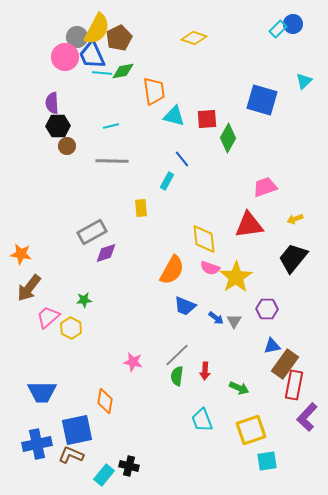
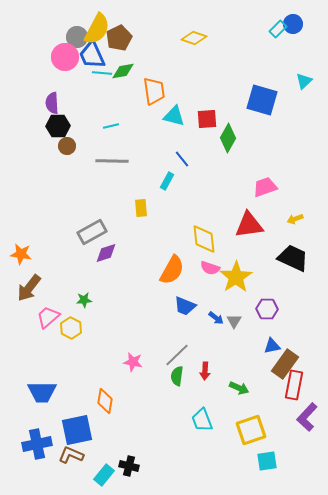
black trapezoid at (293, 258): rotated 76 degrees clockwise
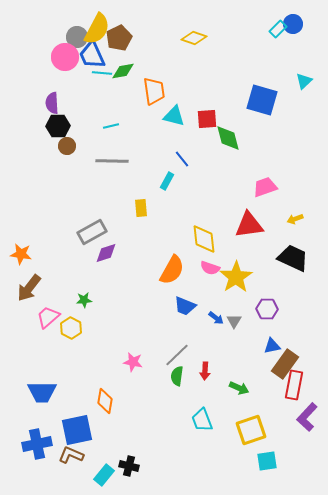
green diamond at (228, 138): rotated 44 degrees counterclockwise
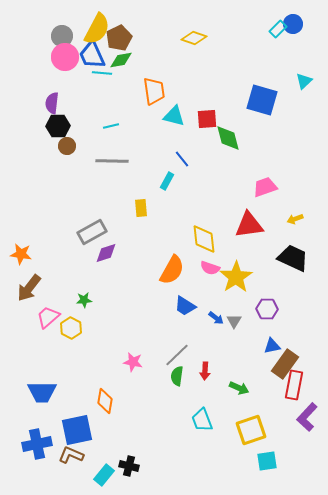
gray circle at (77, 37): moved 15 px left, 1 px up
green diamond at (123, 71): moved 2 px left, 11 px up
purple semicircle at (52, 103): rotated 10 degrees clockwise
blue trapezoid at (185, 306): rotated 10 degrees clockwise
